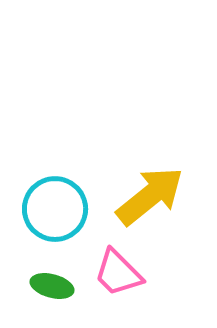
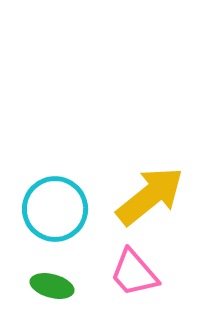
pink trapezoid: moved 16 px right; rotated 4 degrees clockwise
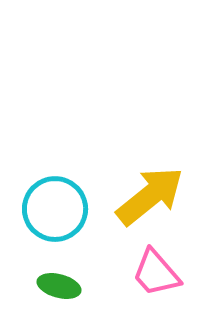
pink trapezoid: moved 22 px right
green ellipse: moved 7 px right
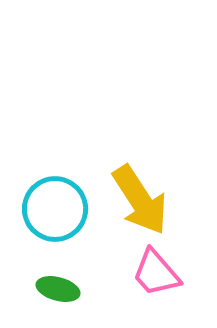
yellow arrow: moved 10 px left, 4 px down; rotated 96 degrees clockwise
green ellipse: moved 1 px left, 3 px down
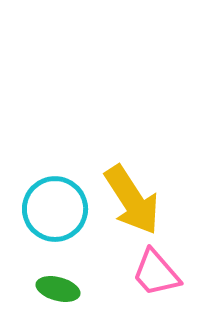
yellow arrow: moved 8 px left
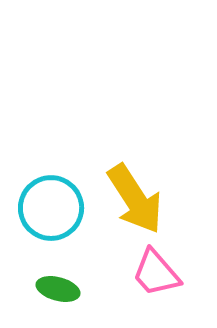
yellow arrow: moved 3 px right, 1 px up
cyan circle: moved 4 px left, 1 px up
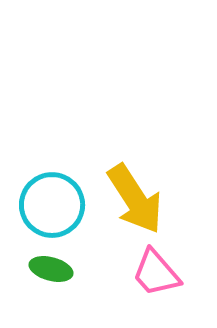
cyan circle: moved 1 px right, 3 px up
green ellipse: moved 7 px left, 20 px up
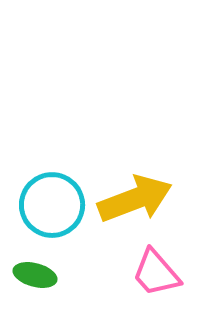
yellow arrow: rotated 78 degrees counterclockwise
green ellipse: moved 16 px left, 6 px down
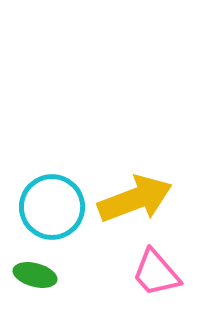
cyan circle: moved 2 px down
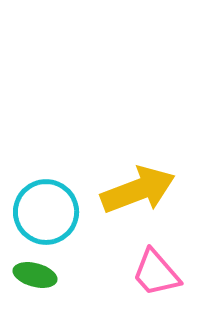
yellow arrow: moved 3 px right, 9 px up
cyan circle: moved 6 px left, 5 px down
